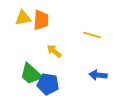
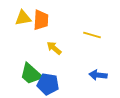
yellow arrow: moved 3 px up
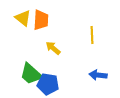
yellow triangle: rotated 48 degrees clockwise
yellow line: rotated 72 degrees clockwise
yellow arrow: moved 1 px left
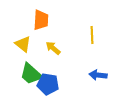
yellow triangle: moved 26 px down
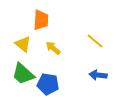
yellow line: moved 3 px right, 6 px down; rotated 48 degrees counterclockwise
green trapezoid: moved 8 px left
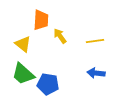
yellow line: rotated 48 degrees counterclockwise
yellow arrow: moved 7 px right, 12 px up; rotated 14 degrees clockwise
blue arrow: moved 2 px left, 2 px up
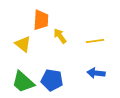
green trapezoid: moved 8 px down
blue pentagon: moved 4 px right, 4 px up
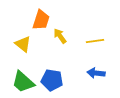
orange trapezoid: rotated 15 degrees clockwise
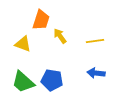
yellow triangle: rotated 18 degrees counterclockwise
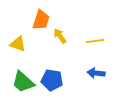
yellow triangle: moved 5 px left
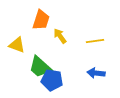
yellow triangle: moved 1 px left, 1 px down
green trapezoid: moved 17 px right, 15 px up
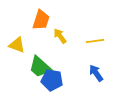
blue arrow: rotated 48 degrees clockwise
